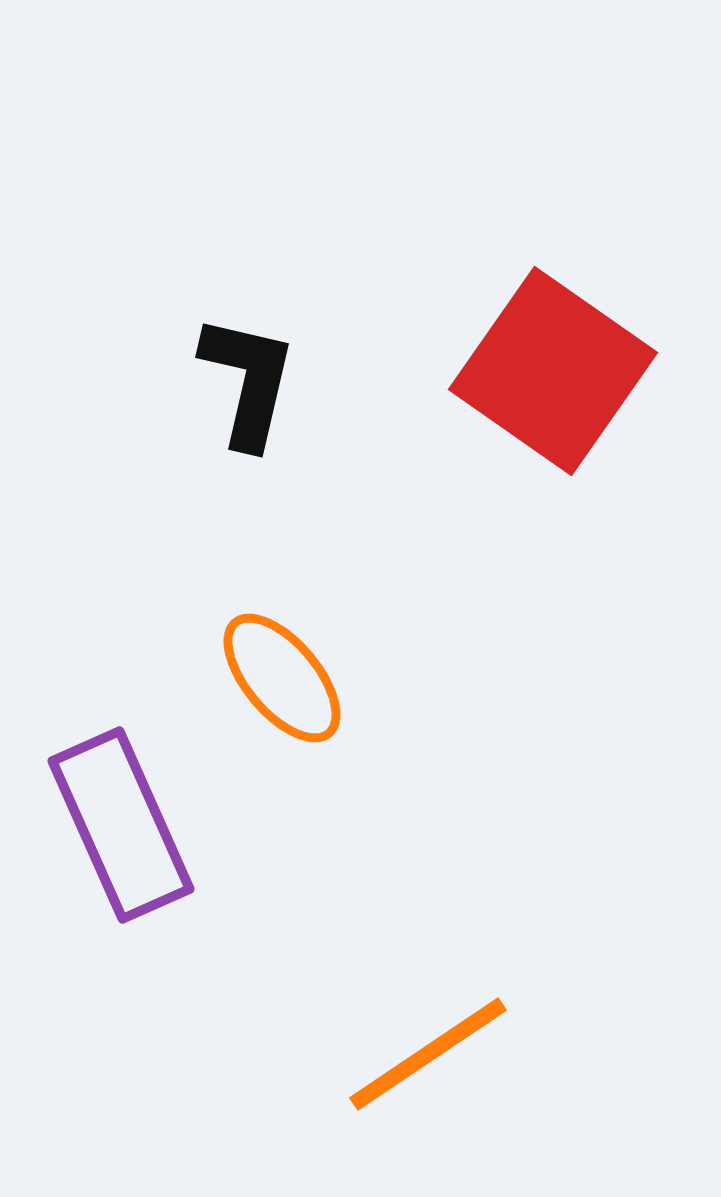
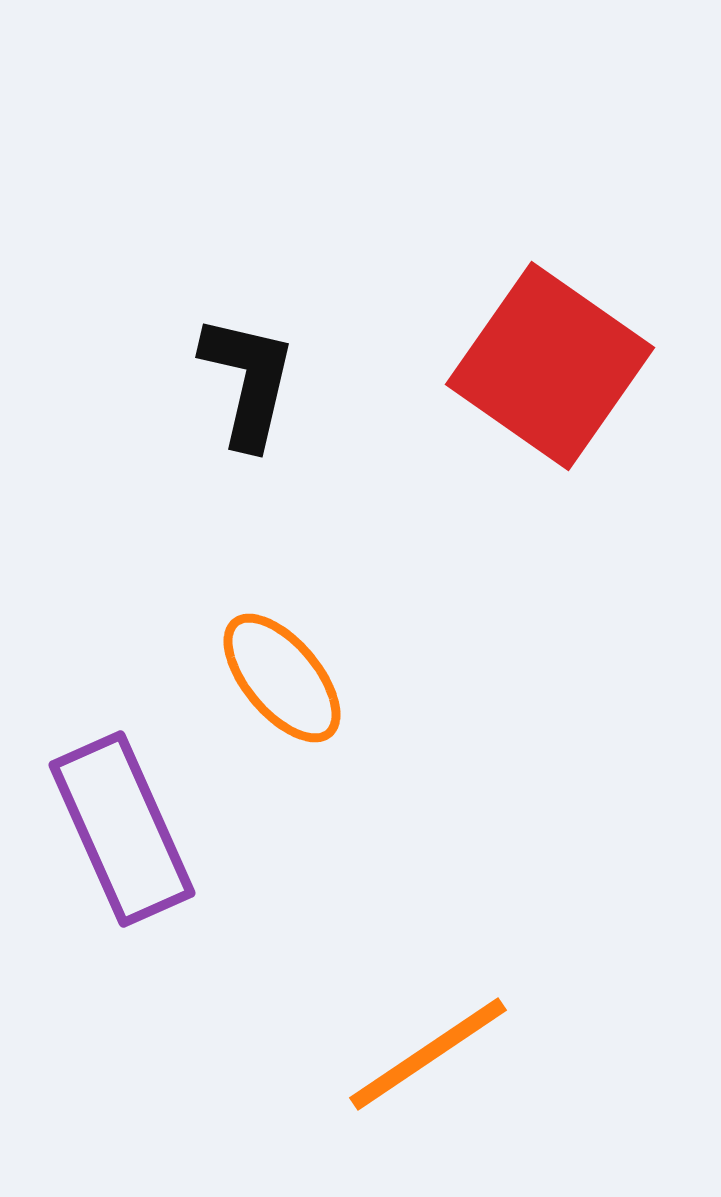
red square: moved 3 px left, 5 px up
purple rectangle: moved 1 px right, 4 px down
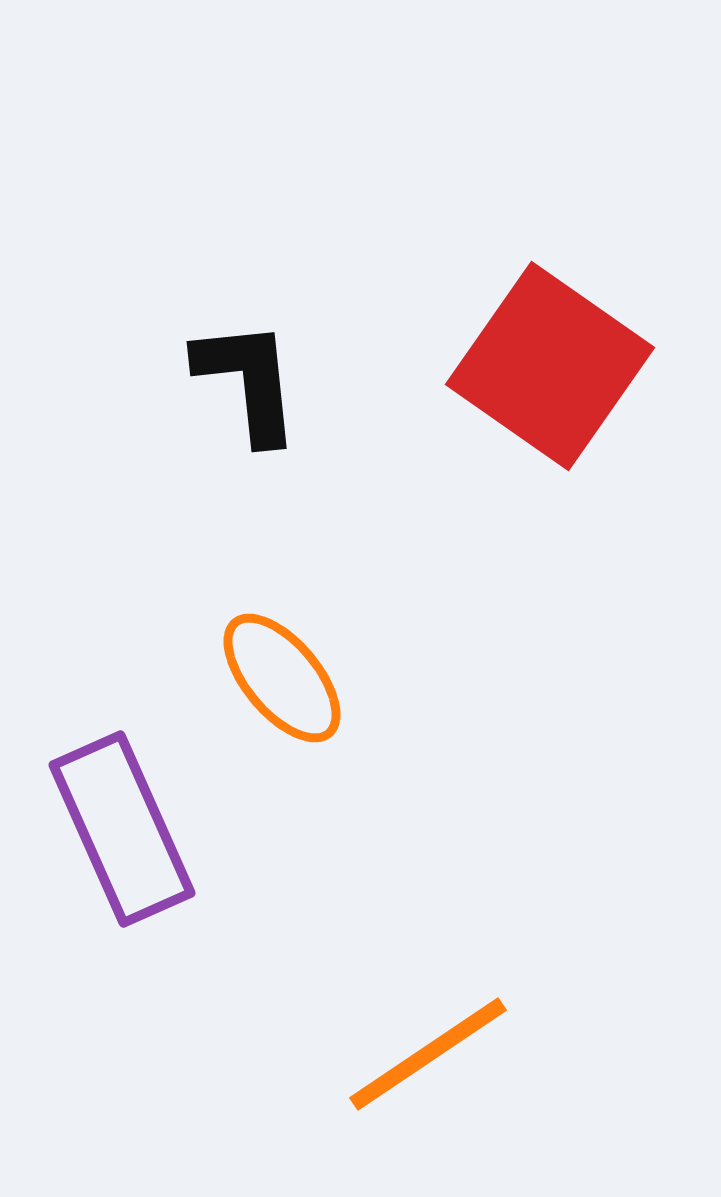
black L-shape: rotated 19 degrees counterclockwise
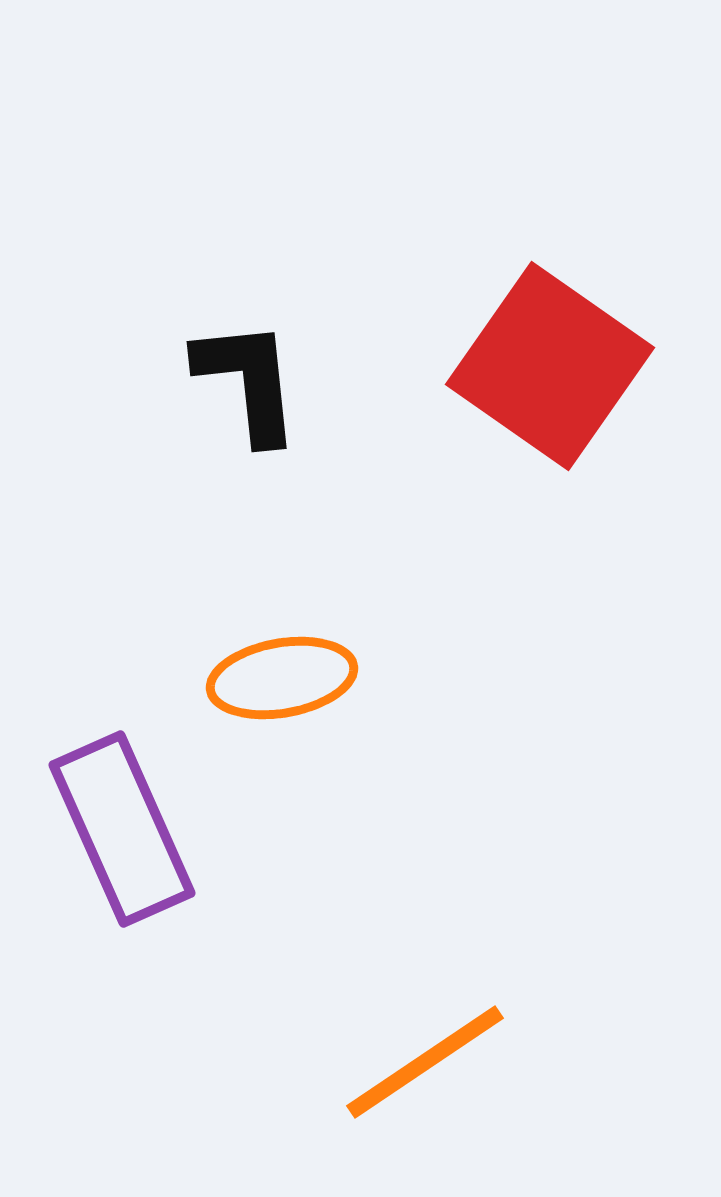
orange ellipse: rotated 60 degrees counterclockwise
orange line: moved 3 px left, 8 px down
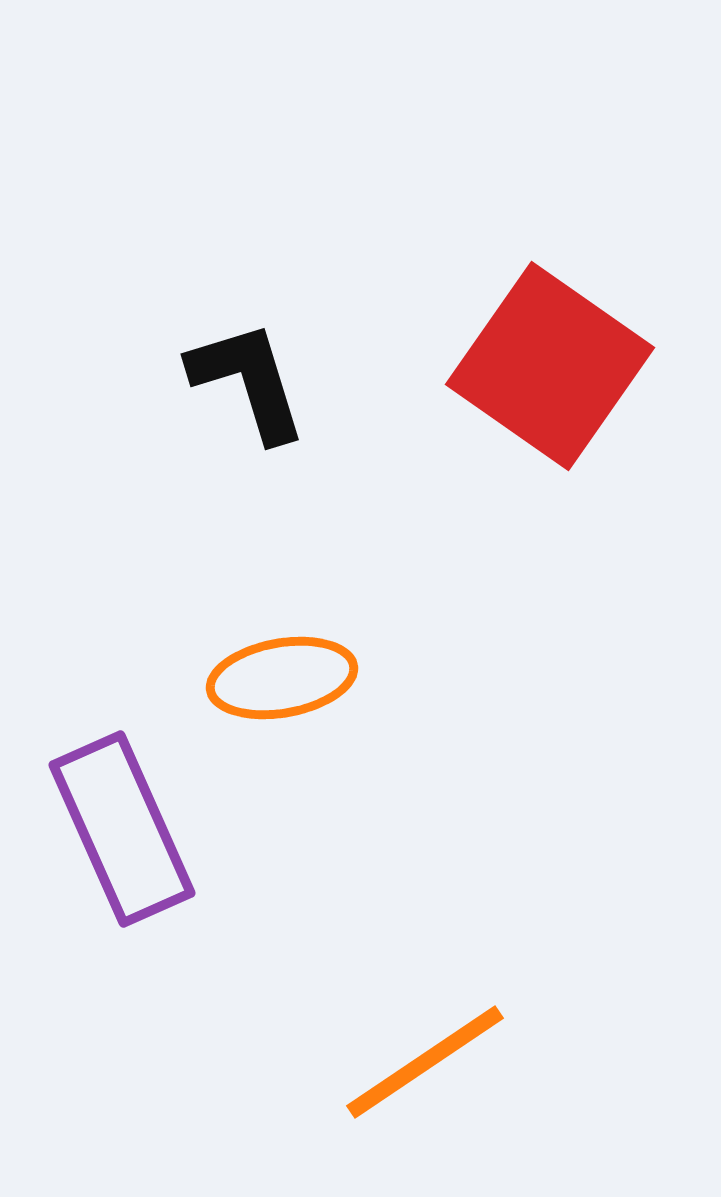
black L-shape: rotated 11 degrees counterclockwise
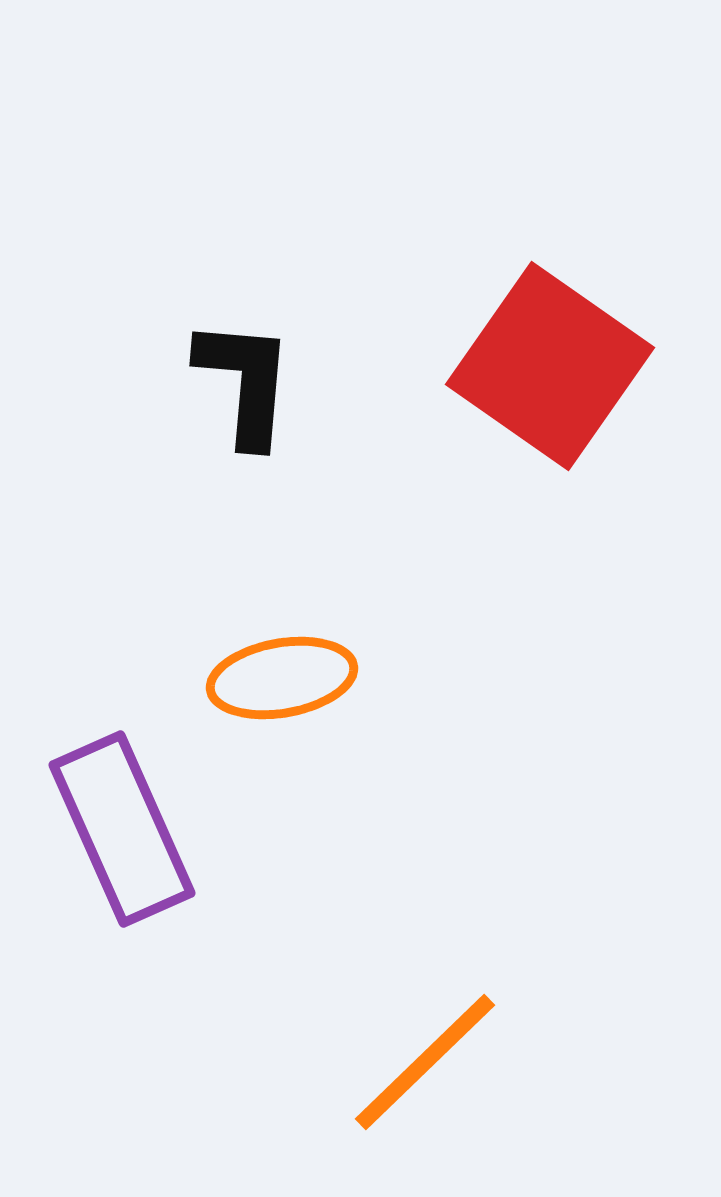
black L-shape: moved 3 px left, 1 px down; rotated 22 degrees clockwise
orange line: rotated 10 degrees counterclockwise
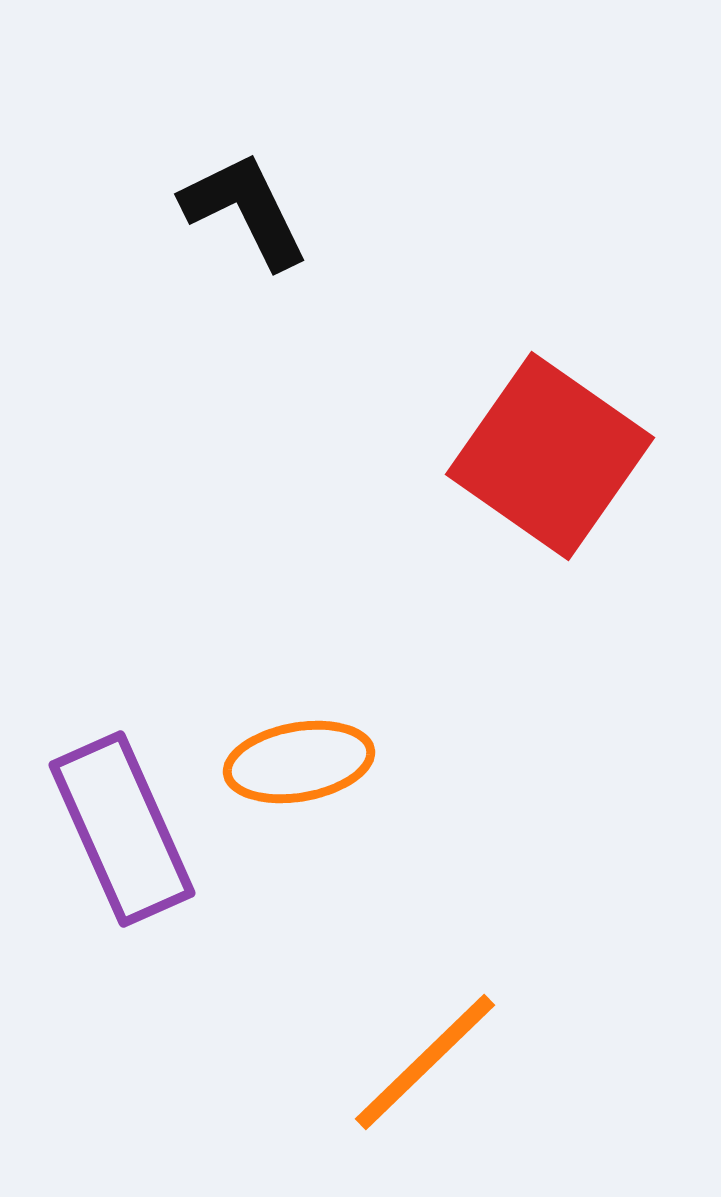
red square: moved 90 px down
black L-shape: moved 172 px up; rotated 31 degrees counterclockwise
orange ellipse: moved 17 px right, 84 px down
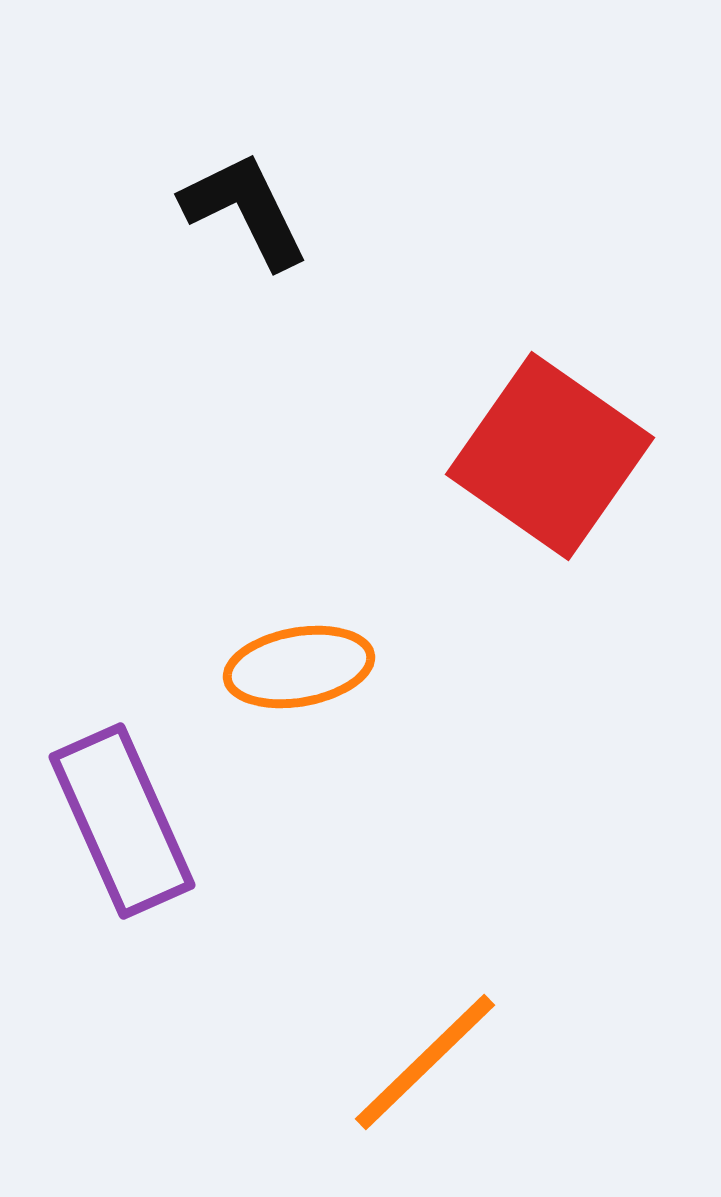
orange ellipse: moved 95 px up
purple rectangle: moved 8 px up
